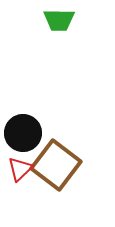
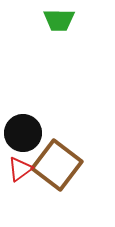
brown square: moved 1 px right
red triangle: rotated 8 degrees clockwise
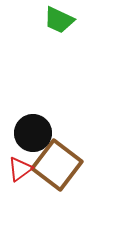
green trapezoid: rotated 24 degrees clockwise
black circle: moved 10 px right
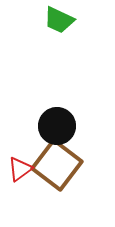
black circle: moved 24 px right, 7 px up
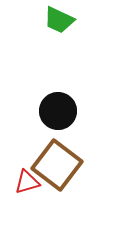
black circle: moved 1 px right, 15 px up
red triangle: moved 7 px right, 13 px down; rotated 20 degrees clockwise
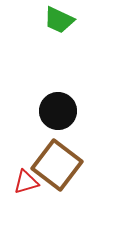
red triangle: moved 1 px left
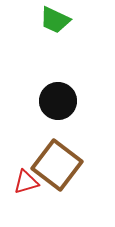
green trapezoid: moved 4 px left
black circle: moved 10 px up
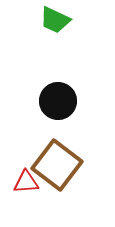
red triangle: rotated 12 degrees clockwise
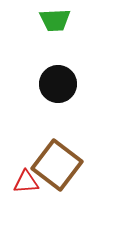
green trapezoid: rotated 28 degrees counterclockwise
black circle: moved 17 px up
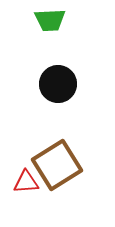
green trapezoid: moved 5 px left
brown square: rotated 21 degrees clockwise
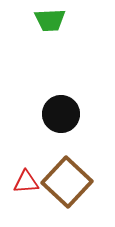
black circle: moved 3 px right, 30 px down
brown square: moved 10 px right, 17 px down; rotated 15 degrees counterclockwise
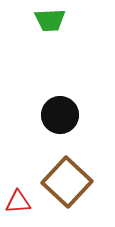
black circle: moved 1 px left, 1 px down
red triangle: moved 8 px left, 20 px down
